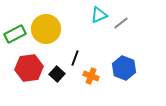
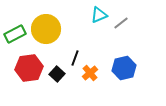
blue hexagon: rotated 25 degrees clockwise
orange cross: moved 1 px left, 3 px up; rotated 28 degrees clockwise
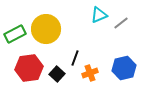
orange cross: rotated 21 degrees clockwise
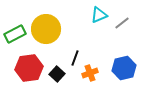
gray line: moved 1 px right
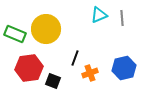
gray line: moved 5 px up; rotated 56 degrees counterclockwise
green rectangle: rotated 50 degrees clockwise
black square: moved 4 px left, 7 px down; rotated 21 degrees counterclockwise
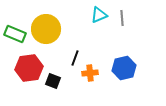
orange cross: rotated 14 degrees clockwise
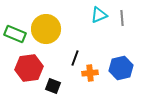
blue hexagon: moved 3 px left
black square: moved 5 px down
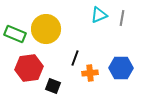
gray line: rotated 14 degrees clockwise
blue hexagon: rotated 15 degrees clockwise
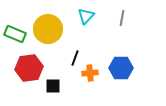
cyan triangle: moved 13 px left, 1 px down; rotated 24 degrees counterclockwise
yellow circle: moved 2 px right
black square: rotated 21 degrees counterclockwise
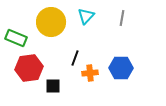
yellow circle: moved 3 px right, 7 px up
green rectangle: moved 1 px right, 4 px down
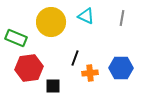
cyan triangle: rotated 48 degrees counterclockwise
